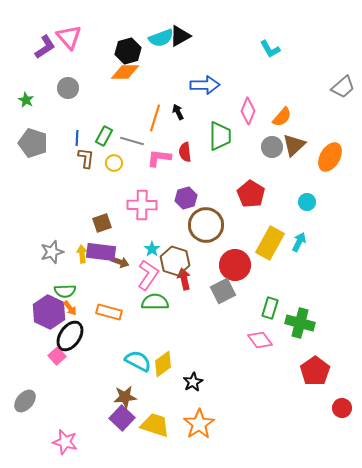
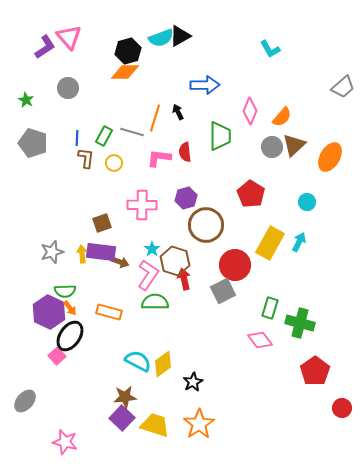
pink diamond at (248, 111): moved 2 px right
gray line at (132, 141): moved 9 px up
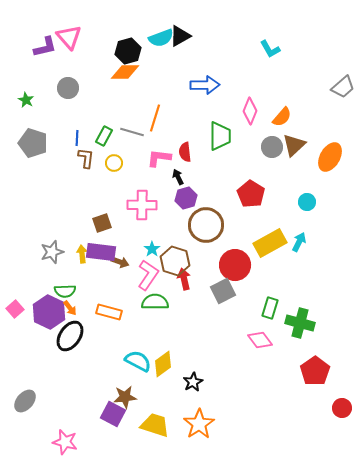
purple L-shape at (45, 47): rotated 20 degrees clockwise
black arrow at (178, 112): moved 65 px down
yellow rectangle at (270, 243): rotated 32 degrees clockwise
pink square at (57, 356): moved 42 px left, 47 px up
purple square at (122, 418): moved 9 px left, 4 px up; rotated 15 degrees counterclockwise
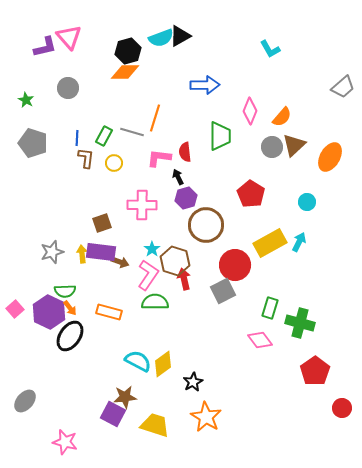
orange star at (199, 424): moved 7 px right, 7 px up; rotated 8 degrees counterclockwise
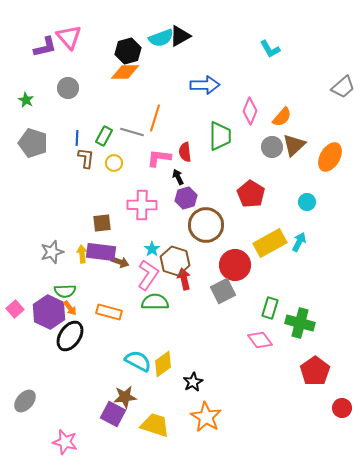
brown square at (102, 223): rotated 12 degrees clockwise
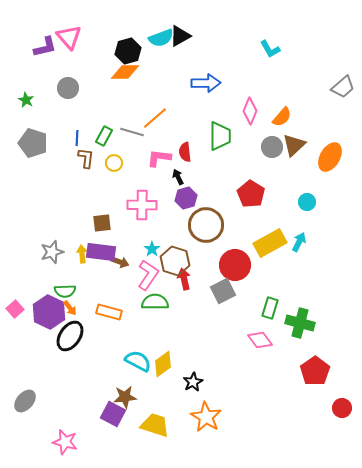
blue arrow at (205, 85): moved 1 px right, 2 px up
orange line at (155, 118): rotated 32 degrees clockwise
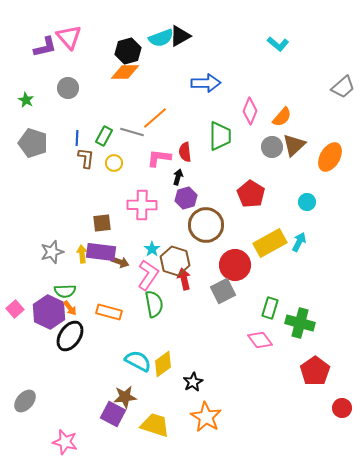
cyan L-shape at (270, 49): moved 8 px right, 5 px up; rotated 20 degrees counterclockwise
black arrow at (178, 177): rotated 42 degrees clockwise
green semicircle at (155, 302): moved 1 px left, 2 px down; rotated 80 degrees clockwise
